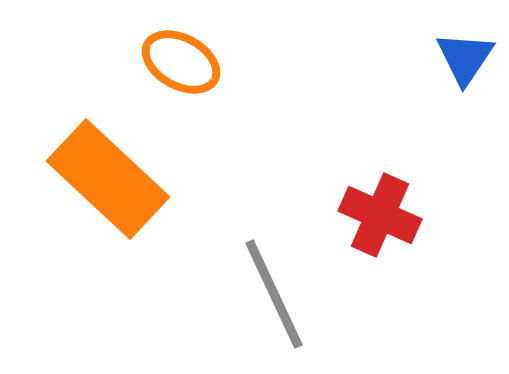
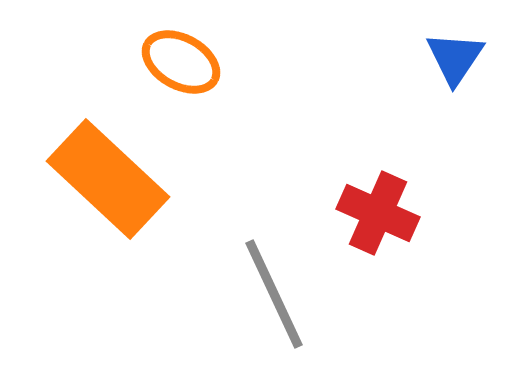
blue triangle: moved 10 px left
red cross: moved 2 px left, 2 px up
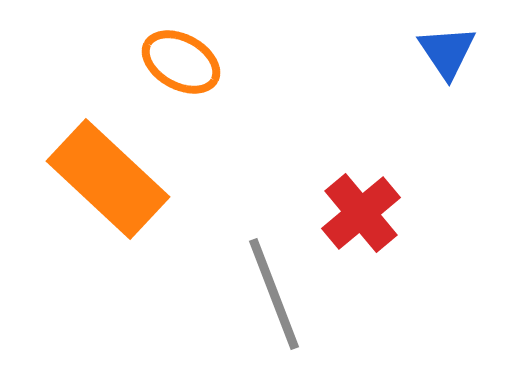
blue triangle: moved 8 px left, 6 px up; rotated 8 degrees counterclockwise
red cross: moved 17 px left; rotated 26 degrees clockwise
gray line: rotated 4 degrees clockwise
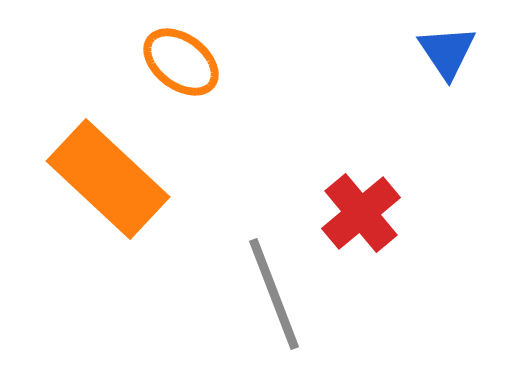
orange ellipse: rotated 8 degrees clockwise
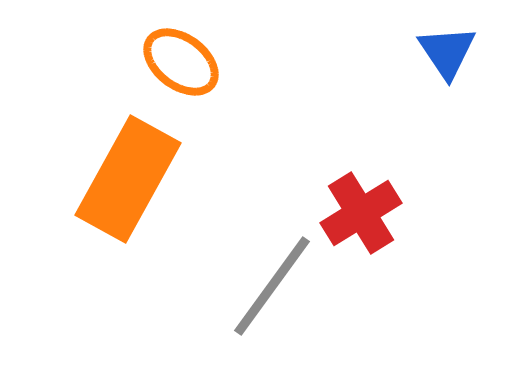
orange rectangle: moved 20 px right; rotated 76 degrees clockwise
red cross: rotated 8 degrees clockwise
gray line: moved 2 px left, 8 px up; rotated 57 degrees clockwise
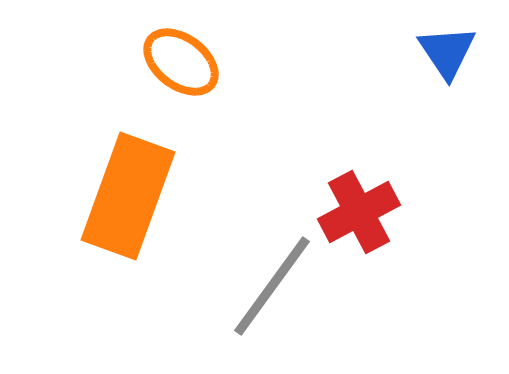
orange rectangle: moved 17 px down; rotated 9 degrees counterclockwise
red cross: moved 2 px left, 1 px up; rotated 4 degrees clockwise
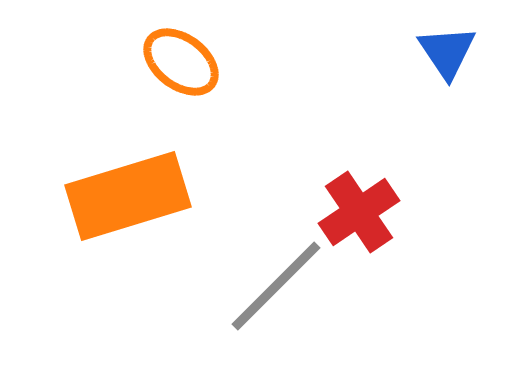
orange rectangle: rotated 53 degrees clockwise
red cross: rotated 6 degrees counterclockwise
gray line: moved 4 px right; rotated 9 degrees clockwise
